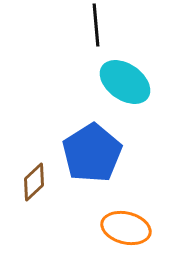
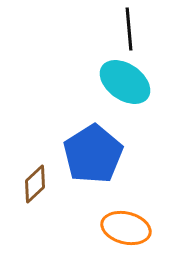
black line: moved 33 px right, 4 px down
blue pentagon: moved 1 px right, 1 px down
brown diamond: moved 1 px right, 2 px down
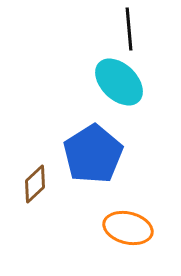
cyan ellipse: moved 6 px left; rotated 9 degrees clockwise
orange ellipse: moved 2 px right
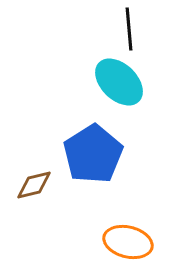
brown diamond: moved 1 px left, 1 px down; rotated 30 degrees clockwise
orange ellipse: moved 14 px down
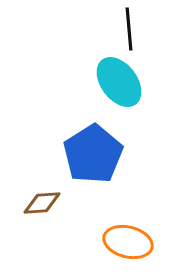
cyan ellipse: rotated 9 degrees clockwise
brown diamond: moved 8 px right, 18 px down; rotated 9 degrees clockwise
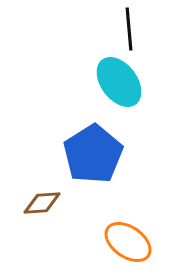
orange ellipse: rotated 21 degrees clockwise
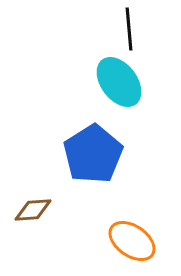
brown diamond: moved 9 px left, 7 px down
orange ellipse: moved 4 px right, 1 px up
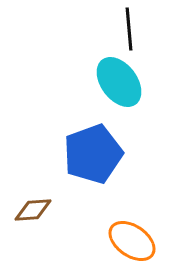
blue pentagon: rotated 12 degrees clockwise
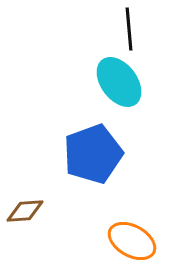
brown diamond: moved 8 px left, 1 px down
orange ellipse: rotated 6 degrees counterclockwise
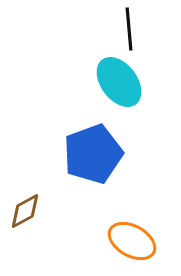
brown diamond: rotated 24 degrees counterclockwise
